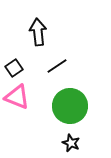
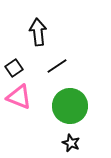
pink triangle: moved 2 px right
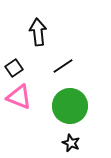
black line: moved 6 px right
